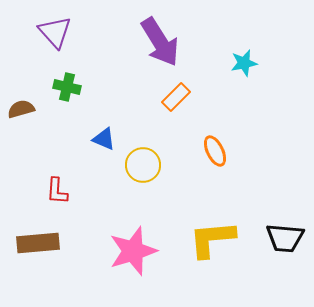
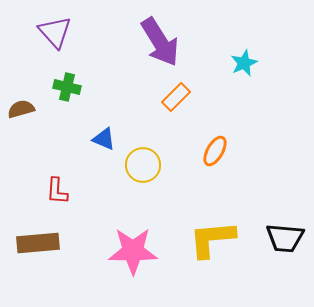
cyan star: rotated 12 degrees counterclockwise
orange ellipse: rotated 56 degrees clockwise
pink star: rotated 18 degrees clockwise
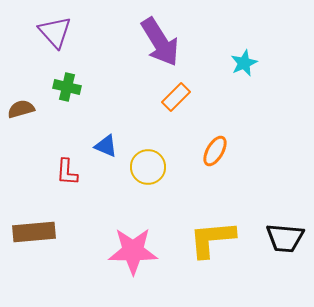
blue triangle: moved 2 px right, 7 px down
yellow circle: moved 5 px right, 2 px down
red L-shape: moved 10 px right, 19 px up
brown rectangle: moved 4 px left, 11 px up
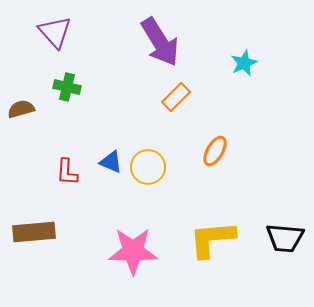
blue triangle: moved 5 px right, 16 px down
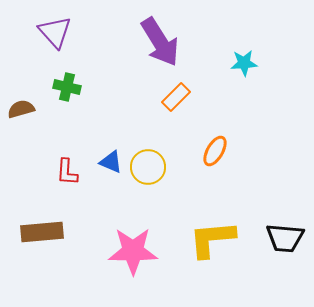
cyan star: rotated 20 degrees clockwise
brown rectangle: moved 8 px right
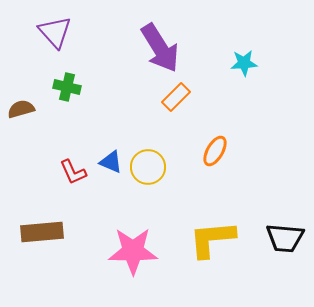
purple arrow: moved 6 px down
red L-shape: moved 6 px right; rotated 28 degrees counterclockwise
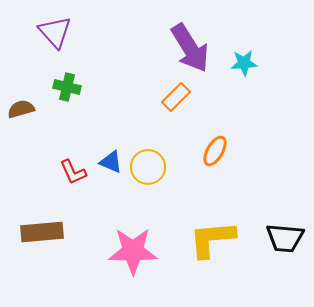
purple arrow: moved 30 px right
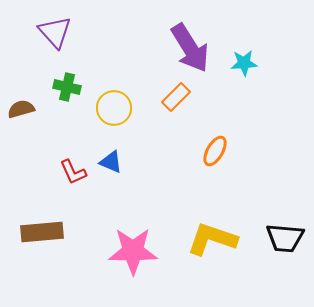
yellow circle: moved 34 px left, 59 px up
yellow L-shape: rotated 24 degrees clockwise
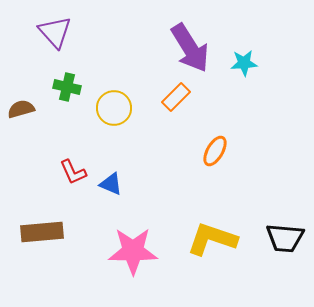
blue triangle: moved 22 px down
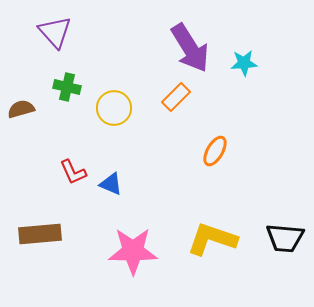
brown rectangle: moved 2 px left, 2 px down
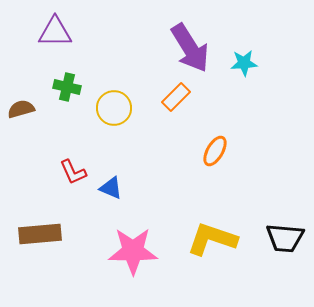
purple triangle: rotated 48 degrees counterclockwise
blue triangle: moved 4 px down
